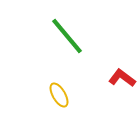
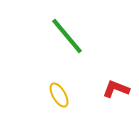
red L-shape: moved 6 px left, 11 px down; rotated 16 degrees counterclockwise
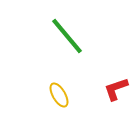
red L-shape: rotated 40 degrees counterclockwise
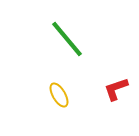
green line: moved 3 px down
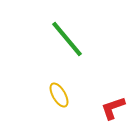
red L-shape: moved 3 px left, 19 px down
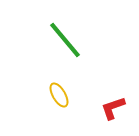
green line: moved 2 px left, 1 px down
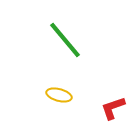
yellow ellipse: rotated 45 degrees counterclockwise
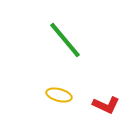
red L-shape: moved 7 px left, 3 px up; rotated 136 degrees counterclockwise
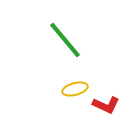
yellow ellipse: moved 16 px right, 6 px up; rotated 30 degrees counterclockwise
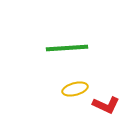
green line: moved 2 px right, 8 px down; rotated 54 degrees counterclockwise
